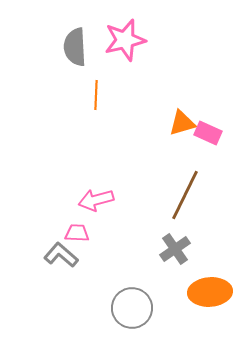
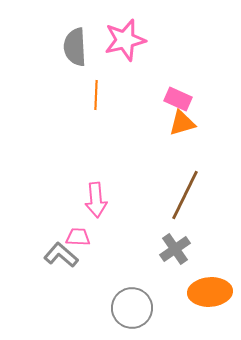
pink rectangle: moved 30 px left, 34 px up
pink arrow: rotated 80 degrees counterclockwise
pink trapezoid: moved 1 px right, 4 px down
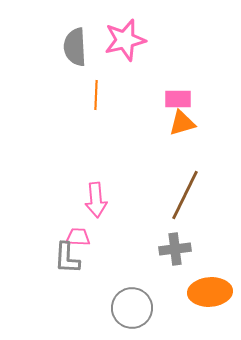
pink rectangle: rotated 24 degrees counterclockwise
gray cross: rotated 28 degrees clockwise
gray L-shape: moved 6 px right, 3 px down; rotated 128 degrees counterclockwise
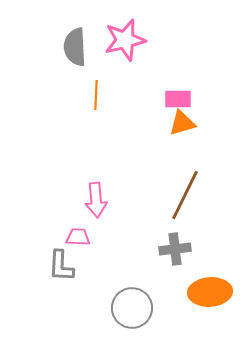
gray L-shape: moved 6 px left, 8 px down
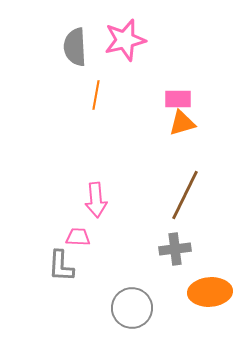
orange line: rotated 8 degrees clockwise
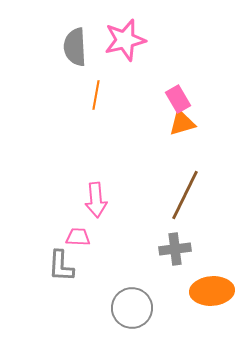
pink rectangle: rotated 60 degrees clockwise
orange ellipse: moved 2 px right, 1 px up
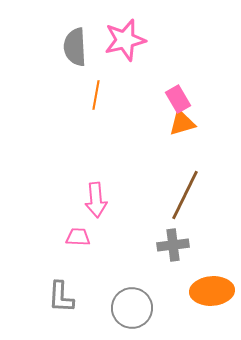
gray cross: moved 2 px left, 4 px up
gray L-shape: moved 31 px down
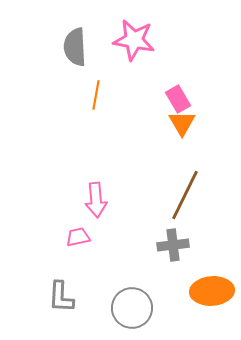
pink star: moved 9 px right; rotated 24 degrees clockwise
orange triangle: rotated 44 degrees counterclockwise
pink trapezoid: rotated 15 degrees counterclockwise
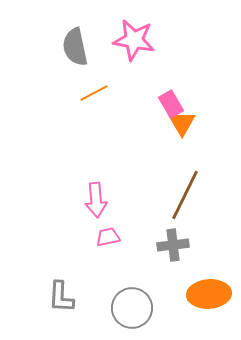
gray semicircle: rotated 9 degrees counterclockwise
orange line: moved 2 px left, 2 px up; rotated 52 degrees clockwise
pink rectangle: moved 7 px left, 5 px down
pink trapezoid: moved 30 px right
orange ellipse: moved 3 px left, 3 px down
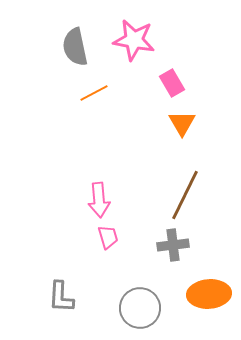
pink rectangle: moved 1 px right, 21 px up
pink arrow: moved 3 px right
pink trapezoid: rotated 85 degrees clockwise
gray circle: moved 8 px right
